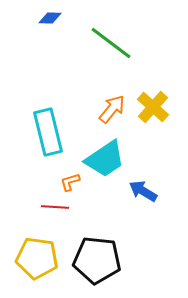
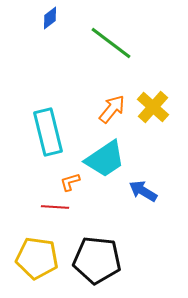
blue diamond: rotated 40 degrees counterclockwise
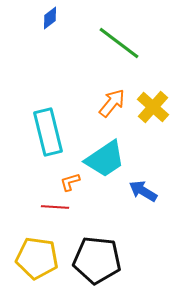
green line: moved 8 px right
orange arrow: moved 6 px up
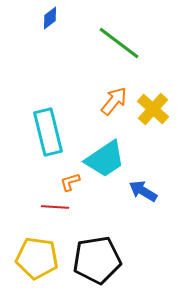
orange arrow: moved 2 px right, 2 px up
yellow cross: moved 2 px down
black pentagon: rotated 15 degrees counterclockwise
